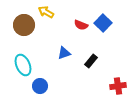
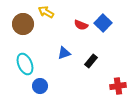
brown circle: moved 1 px left, 1 px up
cyan ellipse: moved 2 px right, 1 px up
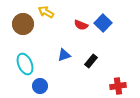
blue triangle: moved 2 px down
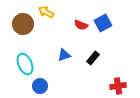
blue square: rotated 18 degrees clockwise
black rectangle: moved 2 px right, 3 px up
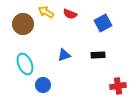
red semicircle: moved 11 px left, 11 px up
black rectangle: moved 5 px right, 3 px up; rotated 48 degrees clockwise
blue circle: moved 3 px right, 1 px up
